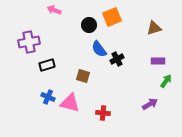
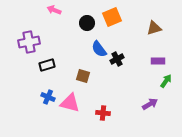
black circle: moved 2 px left, 2 px up
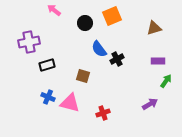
pink arrow: rotated 16 degrees clockwise
orange square: moved 1 px up
black circle: moved 2 px left
red cross: rotated 24 degrees counterclockwise
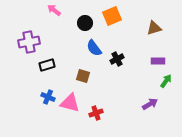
blue semicircle: moved 5 px left, 1 px up
red cross: moved 7 px left
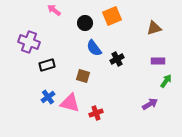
purple cross: rotated 30 degrees clockwise
blue cross: rotated 32 degrees clockwise
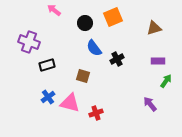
orange square: moved 1 px right, 1 px down
purple arrow: rotated 98 degrees counterclockwise
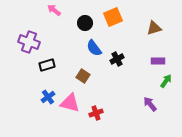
brown square: rotated 16 degrees clockwise
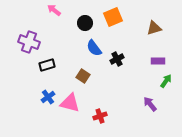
red cross: moved 4 px right, 3 px down
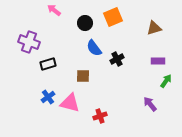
black rectangle: moved 1 px right, 1 px up
brown square: rotated 32 degrees counterclockwise
